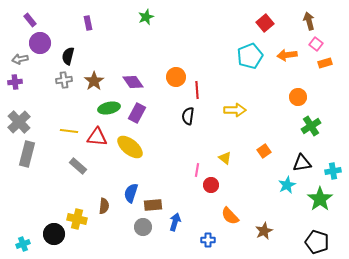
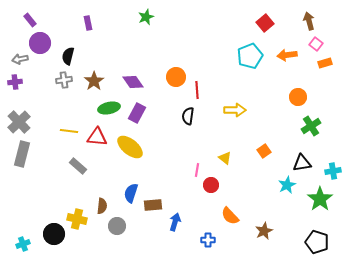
gray rectangle at (27, 154): moved 5 px left
brown semicircle at (104, 206): moved 2 px left
gray circle at (143, 227): moved 26 px left, 1 px up
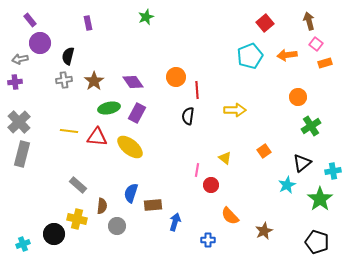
black triangle at (302, 163): rotated 30 degrees counterclockwise
gray rectangle at (78, 166): moved 19 px down
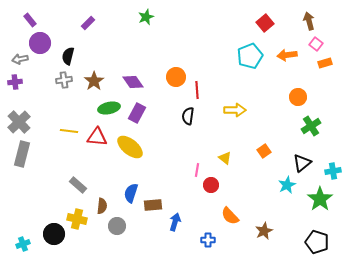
purple rectangle at (88, 23): rotated 56 degrees clockwise
